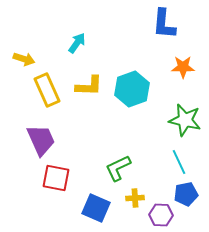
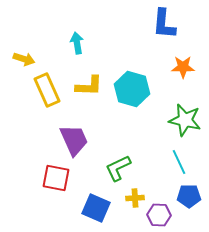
cyan arrow: rotated 45 degrees counterclockwise
cyan hexagon: rotated 24 degrees counterclockwise
purple trapezoid: moved 33 px right
blue pentagon: moved 3 px right, 2 px down; rotated 10 degrees clockwise
purple hexagon: moved 2 px left
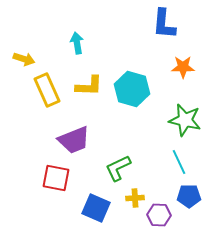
purple trapezoid: rotated 92 degrees clockwise
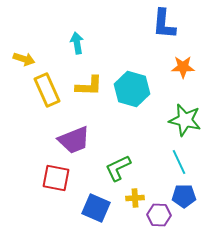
blue pentagon: moved 5 px left
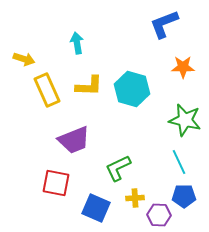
blue L-shape: rotated 64 degrees clockwise
red square: moved 5 px down
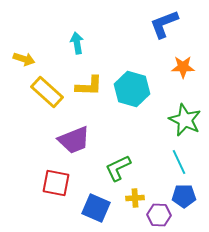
yellow rectangle: moved 2 px down; rotated 24 degrees counterclockwise
green star: rotated 12 degrees clockwise
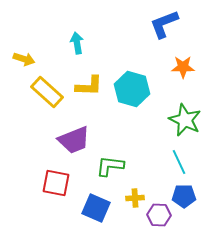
green L-shape: moved 8 px left, 2 px up; rotated 32 degrees clockwise
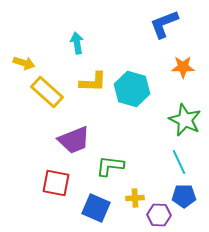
yellow arrow: moved 4 px down
yellow L-shape: moved 4 px right, 4 px up
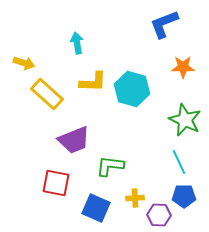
yellow rectangle: moved 2 px down
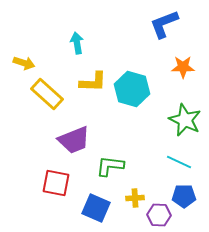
cyan line: rotated 40 degrees counterclockwise
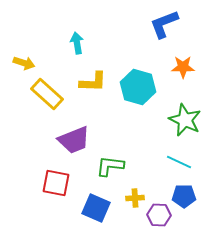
cyan hexagon: moved 6 px right, 2 px up
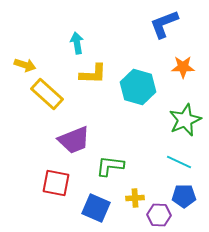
yellow arrow: moved 1 px right, 2 px down
yellow L-shape: moved 8 px up
green star: rotated 24 degrees clockwise
